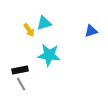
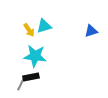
cyan triangle: moved 3 px down
cyan star: moved 14 px left, 1 px down
black rectangle: moved 11 px right, 7 px down
gray line: rotated 56 degrees clockwise
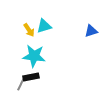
cyan star: moved 1 px left
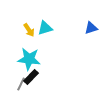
cyan triangle: moved 1 px right, 2 px down
blue triangle: moved 3 px up
cyan star: moved 5 px left, 3 px down
black rectangle: rotated 35 degrees counterclockwise
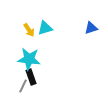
black rectangle: rotated 63 degrees counterclockwise
gray line: moved 2 px right, 2 px down
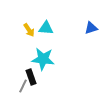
cyan triangle: moved 1 px right; rotated 21 degrees clockwise
cyan star: moved 14 px right
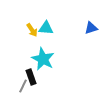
yellow arrow: moved 3 px right
cyan star: rotated 20 degrees clockwise
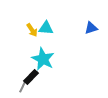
black rectangle: rotated 63 degrees clockwise
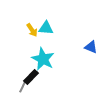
blue triangle: moved 19 px down; rotated 40 degrees clockwise
